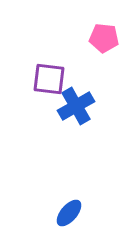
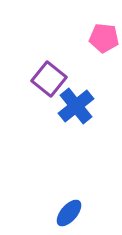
purple square: rotated 32 degrees clockwise
blue cross: rotated 9 degrees counterclockwise
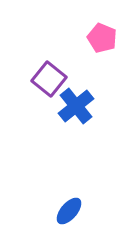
pink pentagon: moved 2 px left; rotated 16 degrees clockwise
blue ellipse: moved 2 px up
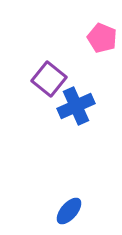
blue cross: rotated 15 degrees clockwise
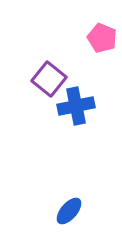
blue cross: rotated 12 degrees clockwise
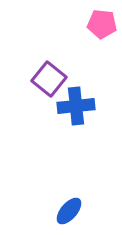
pink pentagon: moved 14 px up; rotated 16 degrees counterclockwise
blue cross: rotated 6 degrees clockwise
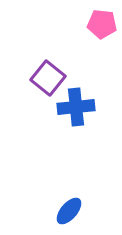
purple square: moved 1 px left, 1 px up
blue cross: moved 1 px down
